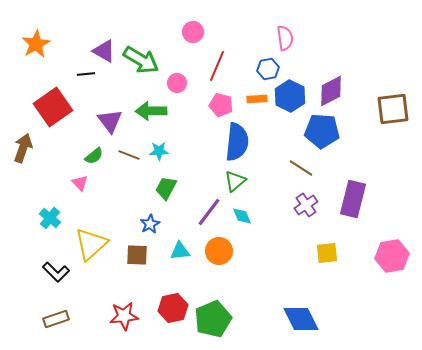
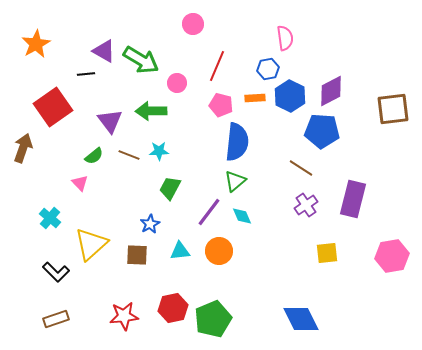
pink circle at (193, 32): moved 8 px up
orange rectangle at (257, 99): moved 2 px left, 1 px up
green trapezoid at (166, 188): moved 4 px right
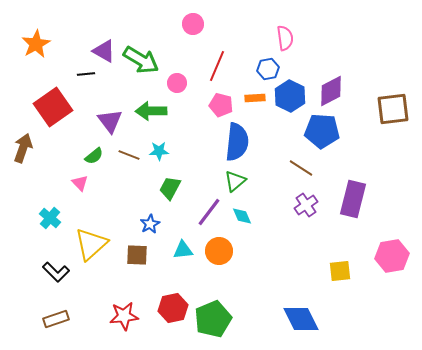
cyan triangle at (180, 251): moved 3 px right, 1 px up
yellow square at (327, 253): moved 13 px right, 18 px down
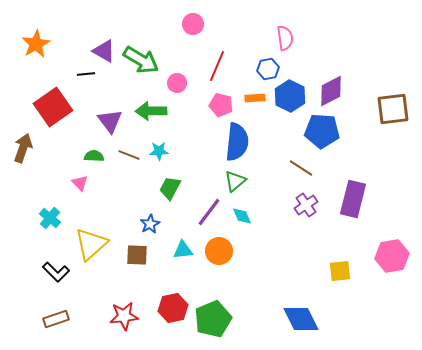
green semicircle at (94, 156): rotated 138 degrees counterclockwise
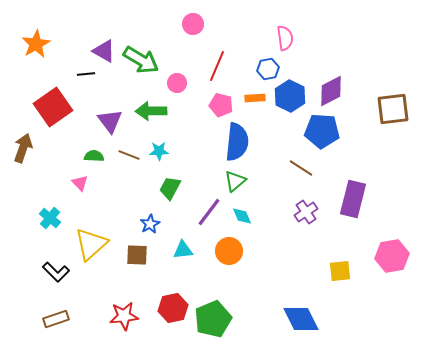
purple cross at (306, 205): moved 7 px down
orange circle at (219, 251): moved 10 px right
